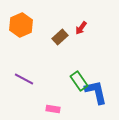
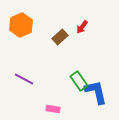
red arrow: moved 1 px right, 1 px up
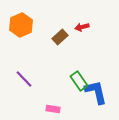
red arrow: rotated 40 degrees clockwise
purple line: rotated 18 degrees clockwise
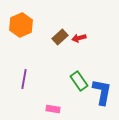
red arrow: moved 3 px left, 11 px down
purple line: rotated 54 degrees clockwise
blue L-shape: moved 6 px right; rotated 24 degrees clockwise
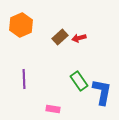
purple line: rotated 12 degrees counterclockwise
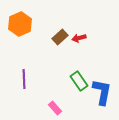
orange hexagon: moved 1 px left, 1 px up
pink rectangle: moved 2 px right, 1 px up; rotated 40 degrees clockwise
